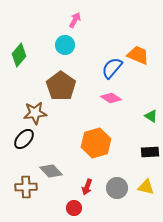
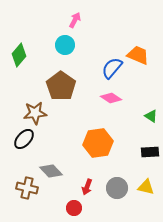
orange hexagon: moved 2 px right; rotated 8 degrees clockwise
brown cross: moved 1 px right, 1 px down; rotated 15 degrees clockwise
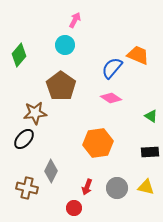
gray diamond: rotated 70 degrees clockwise
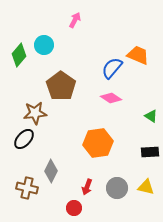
cyan circle: moved 21 px left
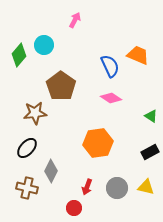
blue semicircle: moved 2 px left, 2 px up; rotated 115 degrees clockwise
black ellipse: moved 3 px right, 9 px down
black rectangle: rotated 24 degrees counterclockwise
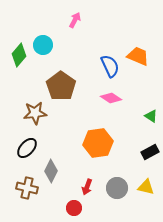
cyan circle: moved 1 px left
orange trapezoid: moved 1 px down
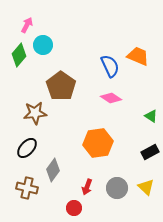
pink arrow: moved 48 px left, 5 px down
gray diamond: moved 2 px right, 1 px up; rotated 10 degrees clockwise
yellow triangle: rotated 30 degrees clockwise
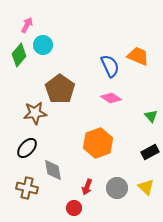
brown pentagon: moved 1 px left, 3 px down
green triangle: rotated 16 degrees clockwise
orange hexagon: rotated 12 degrees counterclockwise
gray diamond: rotated 45 degrees counterclockwise
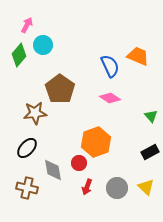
pink diamond: moved 1 px left
orange hexagon: moved 2 px left, 1 px up
red circle: moved 5 px right, 45 px up
